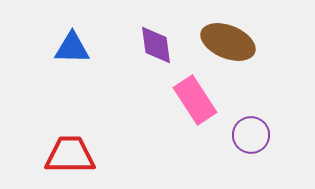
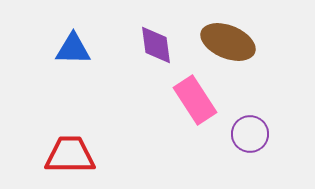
blue triangle: moved 1 px right, 1 px down
purple circle: moved 1 px left, 1 px up
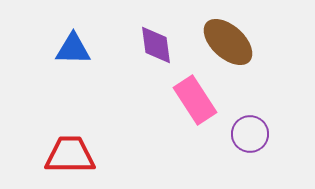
brown ellipse: rotated 20 degrees clockwise
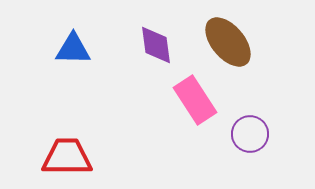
brown ellipse: rotated 8 degrees clockwise
red trapezoid: moved 3 px left, 2 px down
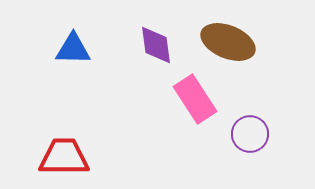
brown ellipse: rotated 28 degrees counterclockwise
pink rectangle: moved 1 px up
red trapezoid: moved 3 px left
